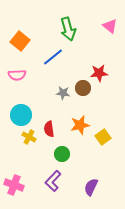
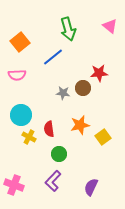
orange square: moved 1 px down; rotated 12 degrees clockwise
green circle: moved 3 px left
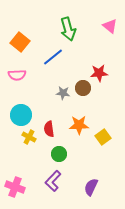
orange square: rotated 12 degrees counterclockwise
orange star: moved 1 px left; rotated 12 degrees clockwise
pink cross: moved 1 px right, 2 px down
